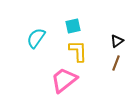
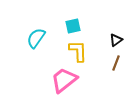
black triangle: moved 1 px left, 1 px up
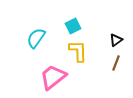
cyan square: rotated 14 degrees counterclockwise
pink trapezoid: moved 11 px left, 3 px up
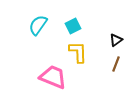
cyan semicircle: moved 2 px right, 13 px up
yellow L-shape: moved 1 px down
brown line: moved 1 px down
pink trapezoid: rotated 60 degrees clockwise
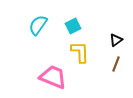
yellow L-shape: moved 2 px right
